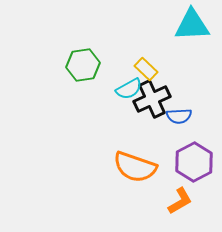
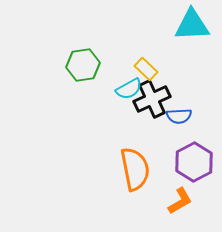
orange semicircle: moved 2 px down; rotated 120 degrees counterclockwise
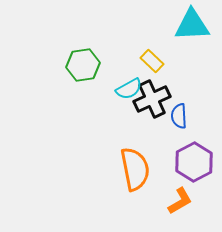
yellow rectangle: moved 6 px right, 8 px up
blue semicircle: rotated 90 degrees clockwise
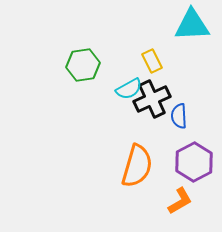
yellow rectangle: rotated 20 degrees clockwise
orange semicircle: moved 2 px right, 3 px up; rotated 27 degrees clockwise
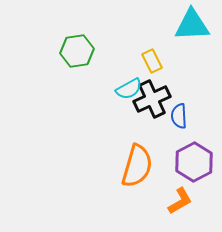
green hexagon: moved 6 px left, 14 px up
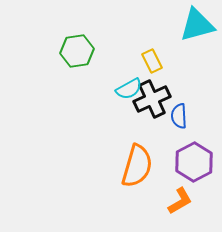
cyan triangle: moved 5 px right; rotated 12 degrees counterclockwise
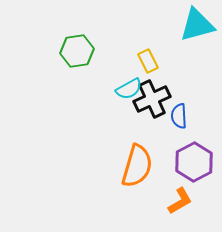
yellow rectangle: moved 4 px left
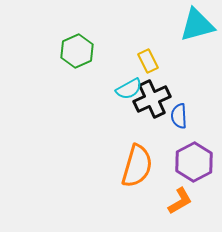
green hexagon: rotated 16 degrees counterclockwise
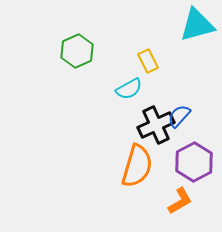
black cross: moved 4 px right, 26 px down
blue semicircle: rotated 45 degrees clockwise
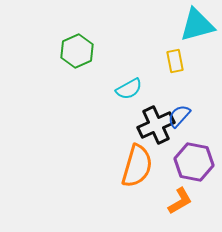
yellow rectangle: moved 27 px right; rotated 15 degrees clockwise
purple hexagon: rotated 21 degrees counterclockwise
